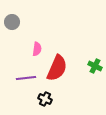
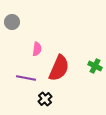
red semicircle: moved 2 px right
purple line: rotated 18 degrees clockwise
black cross: rotated 24 degrees clockwise
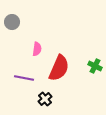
purple line: moved 2 px left
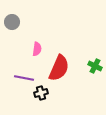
black cross: moved 4 px left, 6 px up; rotated 24 degrees clockwise
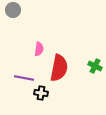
gray circle: moved 1 px right, 12 px up
pink semicircle: moved 2 px right
red semicircle: rotated 12 degrees counterclockwise
black cross: rotated 24 degrees clockwise
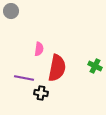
gray circle: moved 2 px left, 1 px down
red semicircle: moved 2 px left
